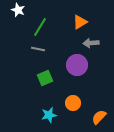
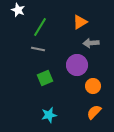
orange circle: moved 20 px right, 17 px up
orange semicircle: moved 5 px left, 5 px up
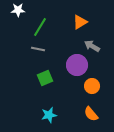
white star: rotated 24 degrees counterclockwise
gray arrow: moved 1 px right, 3 px down; rotated 35 degrees clockwise
orange circle: moved 1 px left
orange semicircle: moved 3 px left, 2 px down; rotated 84 degrees counterclockwise
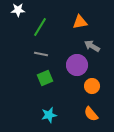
orange triangle: rotated 21 degrees clockwise
gray line: moved 3 px right, 5 px down
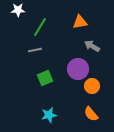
gray line: moved 6 px left, 4 px up; rotated 24 degrees counterclockwise
purple circle: moved 1 px right, 4 px down
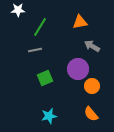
cyan star: moved 1 px down
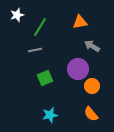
white star: moved 1 px left, 5 px down; rotated 16 degrees counterclockwise
cyan star: moved 1 px right, 1 px up
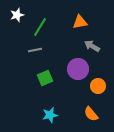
orange circle: moved 6 px right
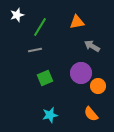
orange triangle: moved 3 px left
purple circle: moved 3 px right, 4 px down
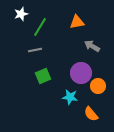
white star: moved 4 px right, 1 px up
green square: moved 2 px left, 2 px up
cyan star: moved 20 px right, 18 px up; rotated 21 degrees clockwise
